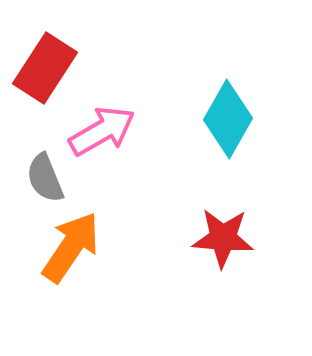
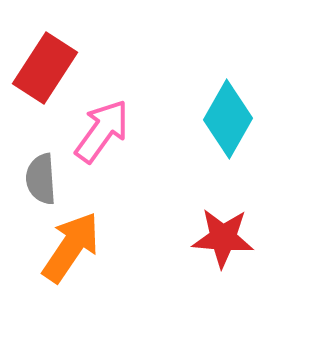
pink arrow: rotated 24 degrees counterclockwise
gray semicircle: moved 4 px left, 1 px down; rotated 18 degrees clockwise
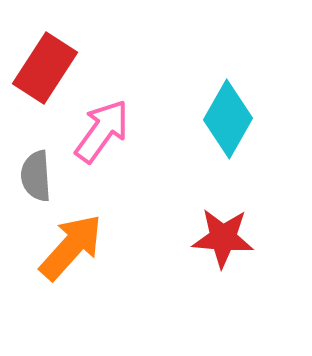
gray semicircle: moved 5 px left, 3 px up
orange arrow: rotated 8 degrees clockwise
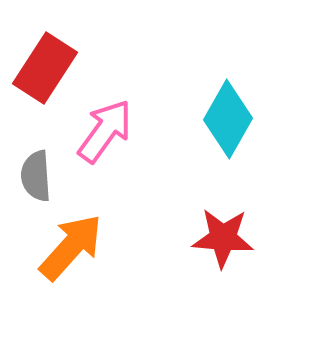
pink arrow: moved 3 px right
